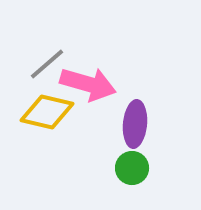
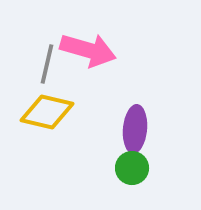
gray line: rotated 36 degrees counterclockwise
pink arrow: moved 34 px up
purple ellipse: moved 5 px down
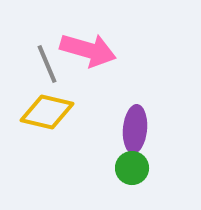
gray line: rotated 36 degrees counterclockwise
